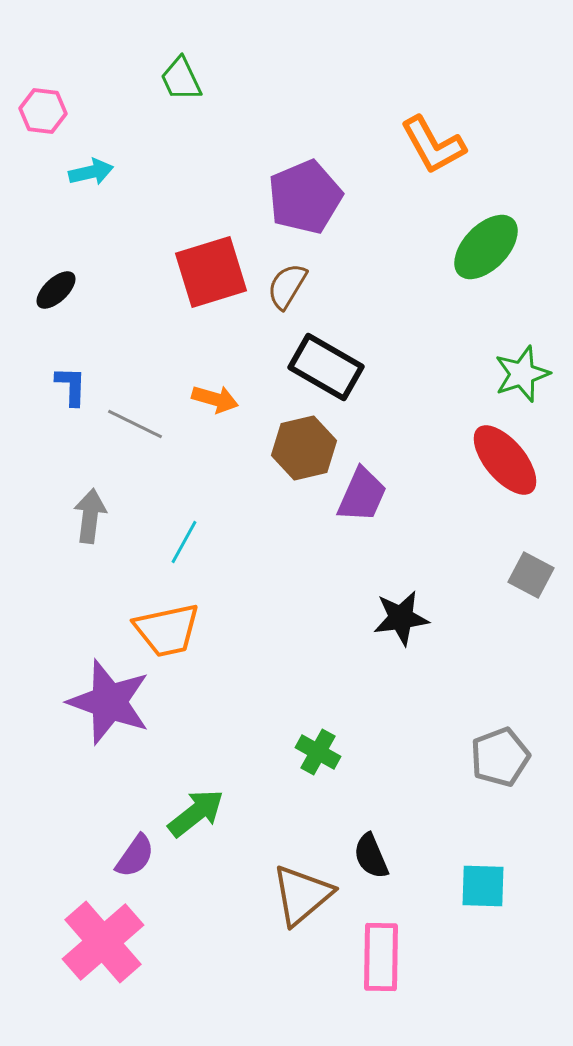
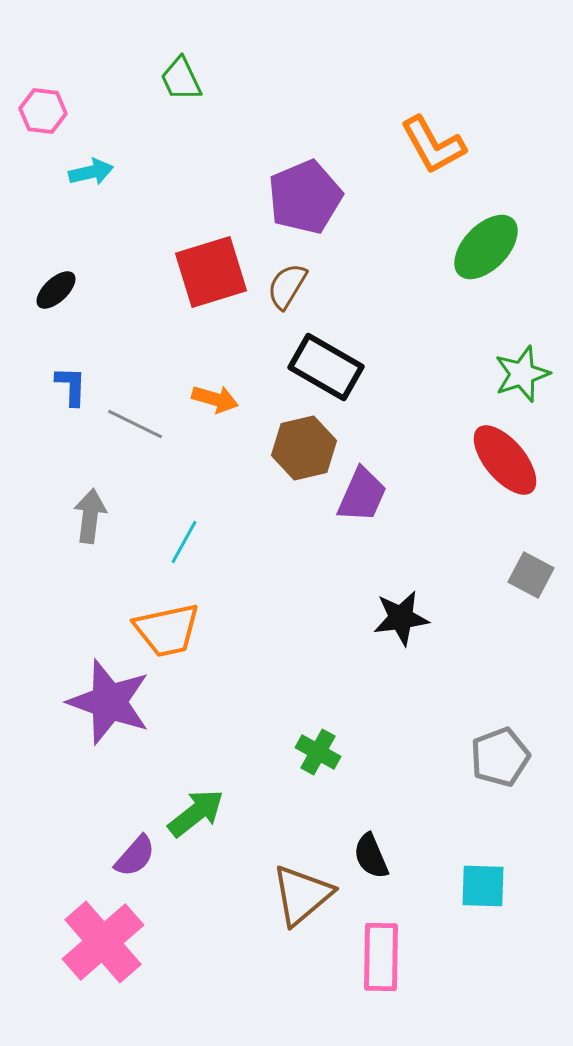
purple semicircle: rotated 6 degrees clockwise
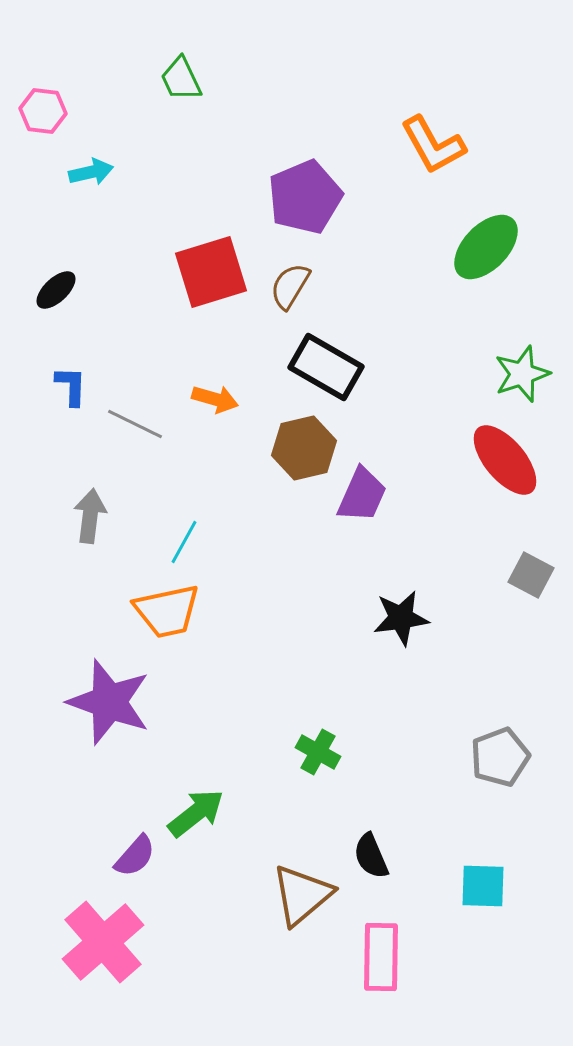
brown semicircle: moved 3 px right
orange trapezoid: moved 19 px up
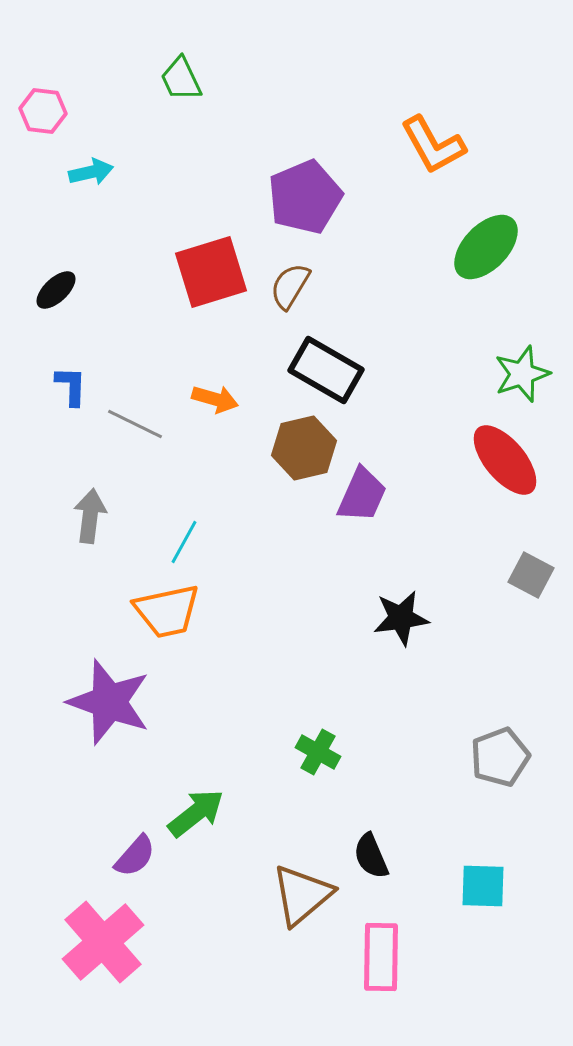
black rectangle: moved 3 px down
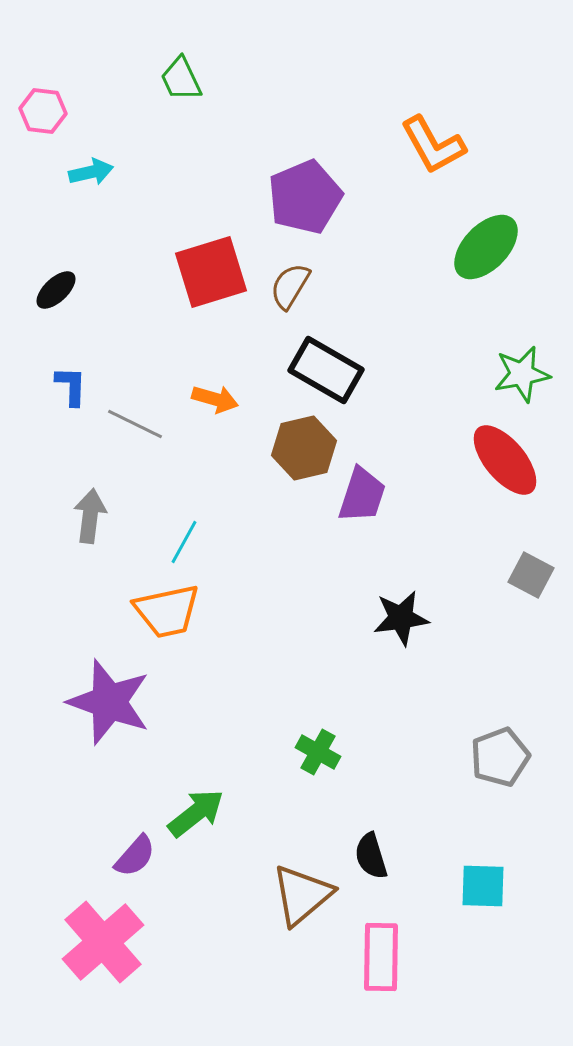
green star: rotated 8 degrees clockwise
purple trapezoid: rotated 6 degrees counterclockwise
black semicircle: rotated 6 degrees clockwise
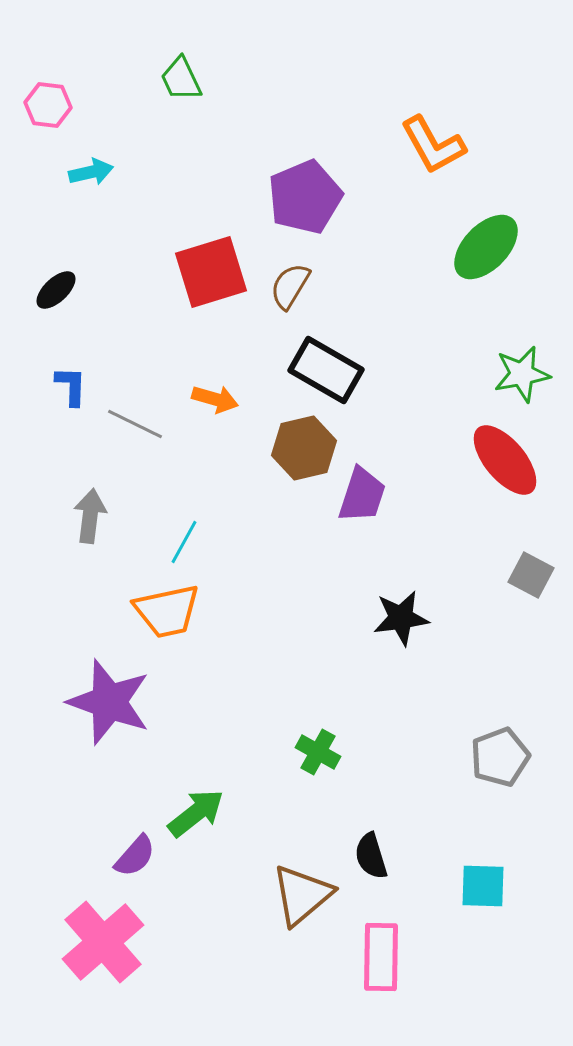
pink hexagon: moved 5 px right, 6 px up
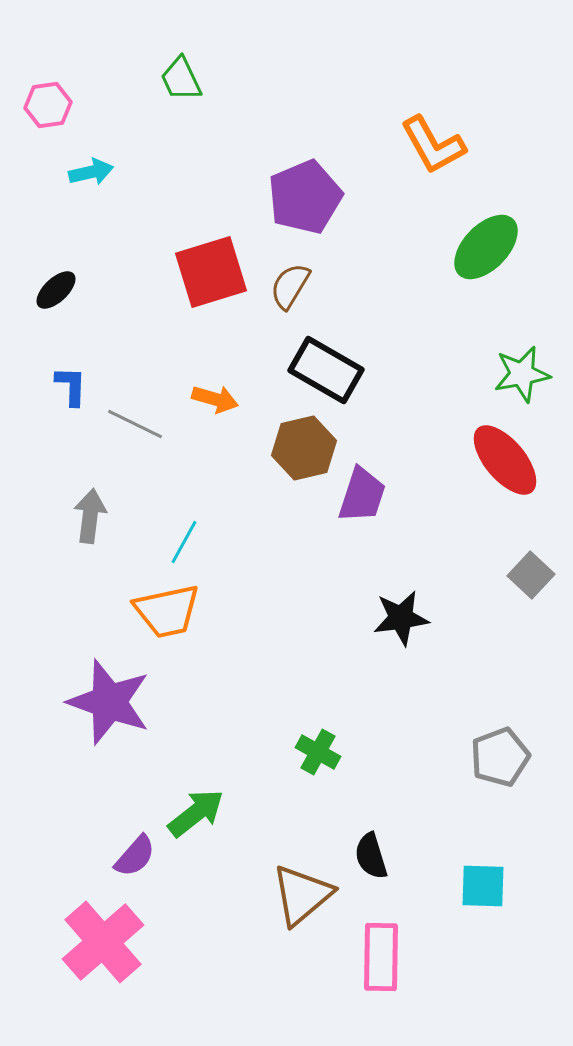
pink hexagon: rotated 15 degrees counterclockwise
gray square: rotated 15 degrees clockwise
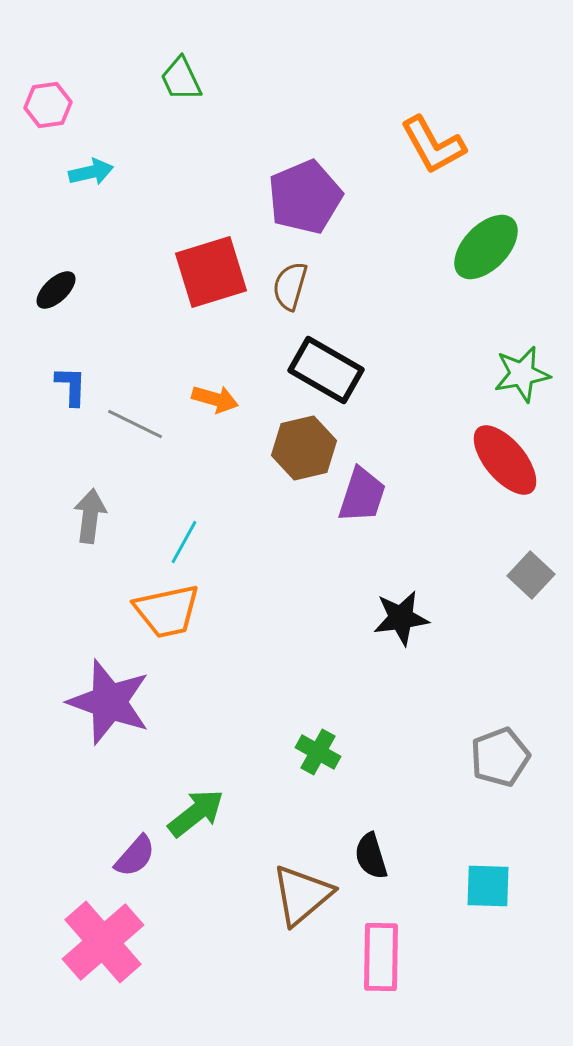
brown semicircle: rotated 15 degrees counterclockwise
cyan square: moved 5 px right
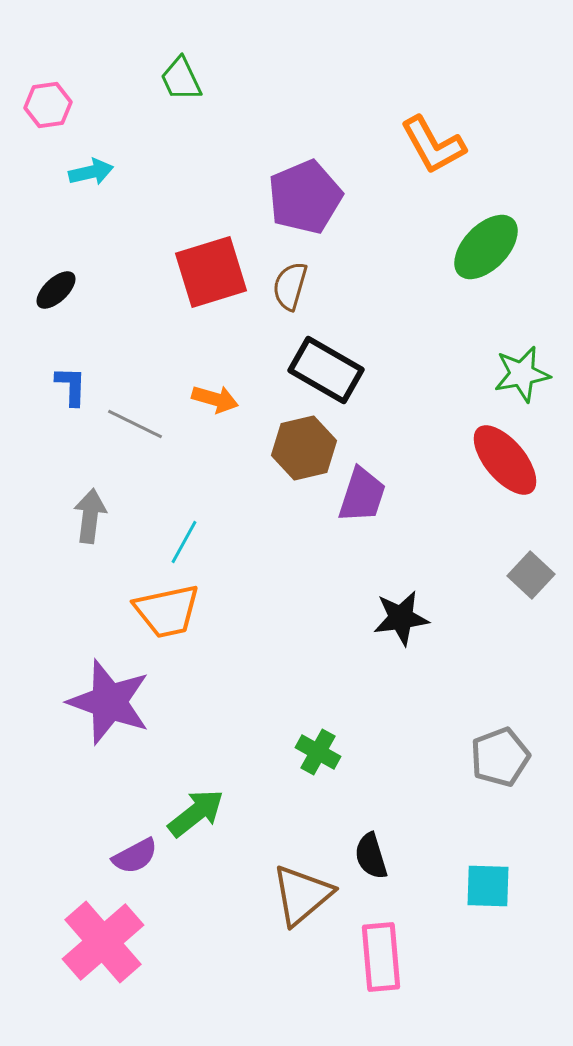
purple semicircle: rotated 21 degrees clockwise
pink rectangle: rotated 6 degrees counterclockwise
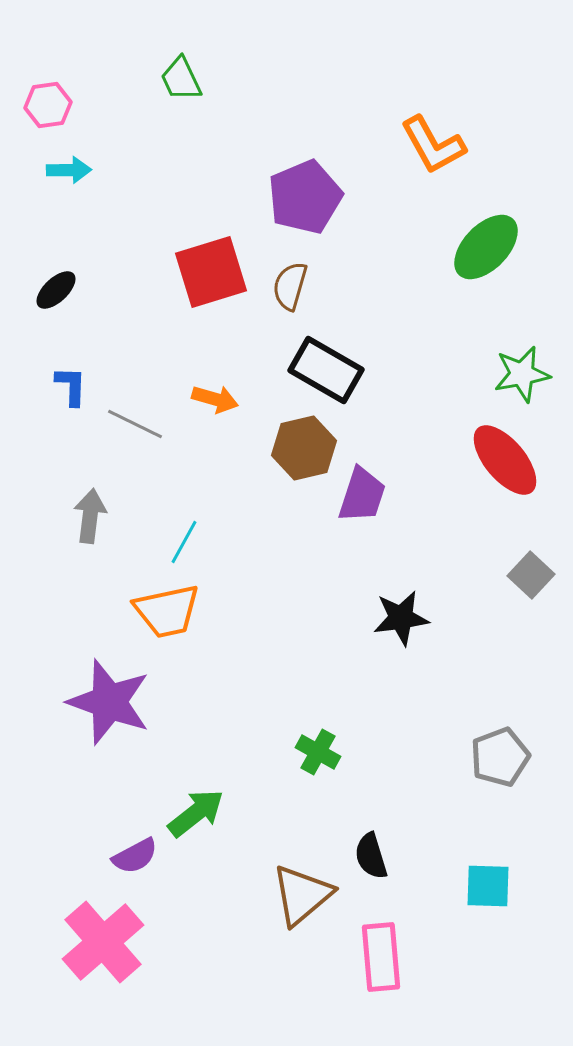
cyan arrow: moved 22 px left, 2 px up; rotated 12 degrees clockwise
